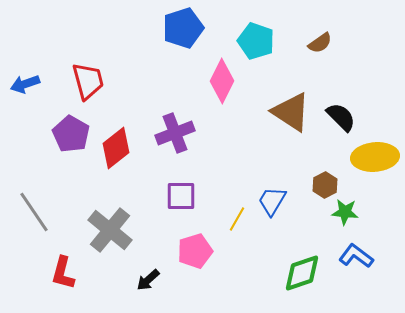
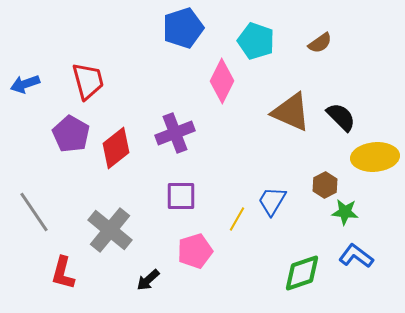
brown triangle: rotated 9 degrees counterclockwise
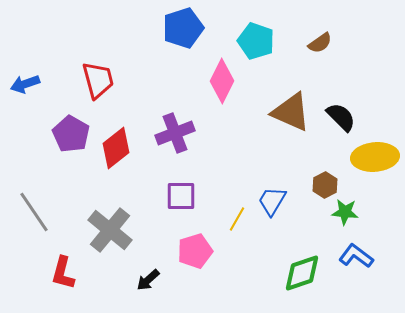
red trapezoid: moved 10 px right, 1 px up
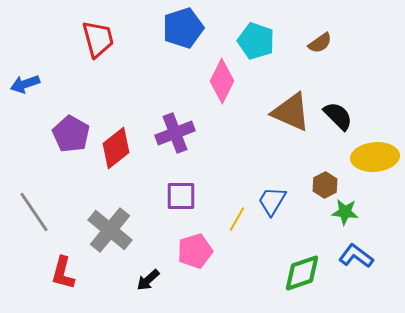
red trapezoid: moved 41 px up
black semicircle: moved 3 px left, 1 px up
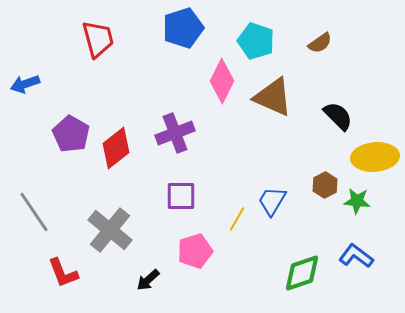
brown triangle: moved 18 px left, 15 px up
green star: moved 12 px right, 11 px up
red L-shape: rotated 36 degrees counterclockwise
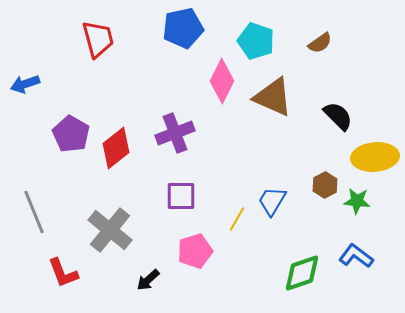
blue pentagon: rotated 6 degrees clockwise
gray line: rotated 12 degrees clockwise
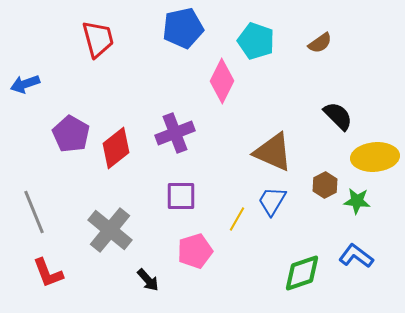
brown triangle: moved 55 px down
red L-shape: moved 15 px left
black arrow: rotated 90 degrees counterclockwise
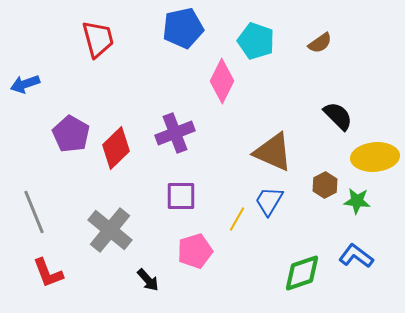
red diamond: rotated 6 degrees counterclockwise
blue trapezoid: moved 3 px left
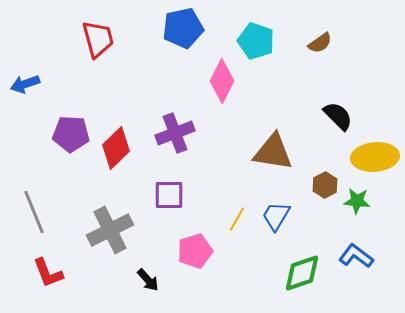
purple pentagon: rotated 27 degrees counterclockwise
brown triangle: rotated 15 degrees counterclockwise
purple square: moved 12 px left, 1 px up
blue trapezoid: moved 7 px right, 15 px down
gray cross: rotated 24 degrees clockwise
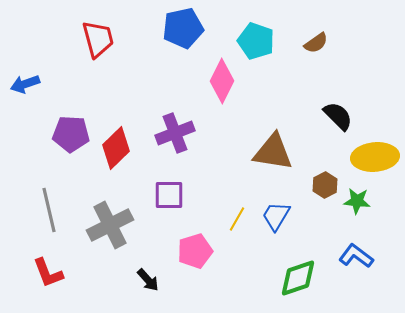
brown semicircle: moved 4 px left
gray line: moved 15 px right, 2 px up; rotated 9 degrees clockwise
gray cross: moved 5 px up
green diamond: moved 4 px left, 5 px down
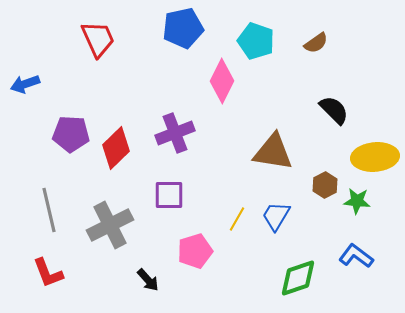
red trapezoid: rotated 9 degrees counterclockwise
black semicircle: moved 4 px left, 6 px up
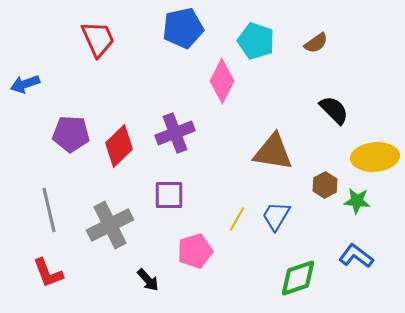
red diamond: moved 3 px right, 2 px up
